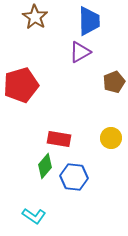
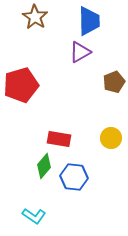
green diamond: moved 1 px left
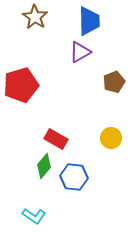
red rectangle: moved 3 px left; rotated 20 degrees clockwise
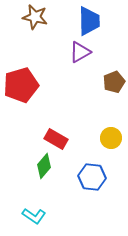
brown star: rotated 20 degrees counterclockwise
blue hexagon: moved 18 px right
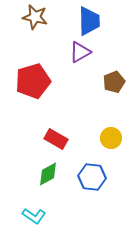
red pentagon: moved 12 px right, 4 px up
green diamond: moved 4 px right, 8 px down; rotated 20 degrees clockwise
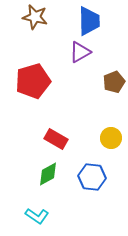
cyan L-shape: moved 3 px right
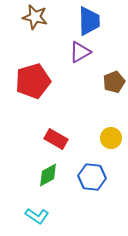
green diamond: moved 1 px down
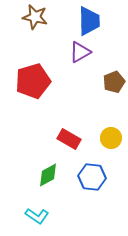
red rectangle: moved 13 px right
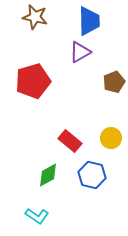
red rectangle: moved 1 px right, 2 px down; rotated 10 degrees clockwise
blue hexagon: moved 2 px up; rotated 8 degrees clockwise
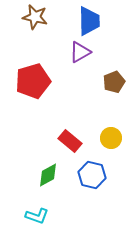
cyan L-shape: rotated 15 degrees counterclockwise
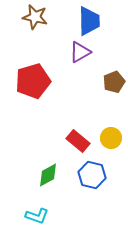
red rectangle: moved 8 px right
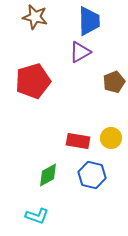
red rectangle: rotated 30 degrees counterclockwise
